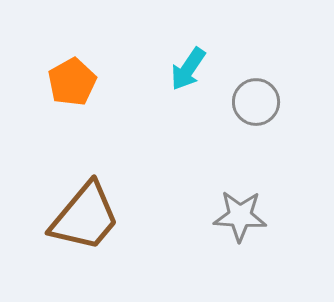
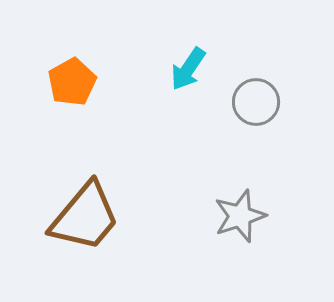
gray star: rotated 22 degrees counterclockwise
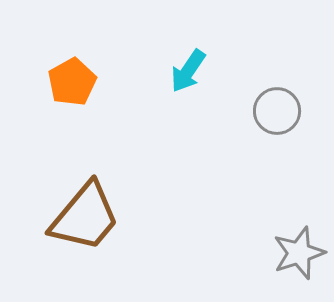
cyan arrow: moved 2 px down
gray circle: moved 21 px right, 9 px down
gray star: moved 59 px right, 37 px down
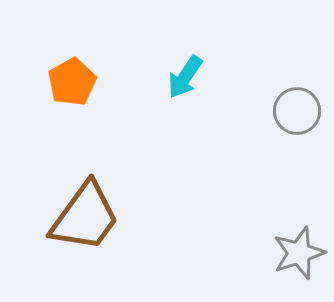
cyan arrow: moved 3 px left, 6 px down
gray circle: moved 20 px right
brown trapezoid: rotated 4 degrees counterclockwise
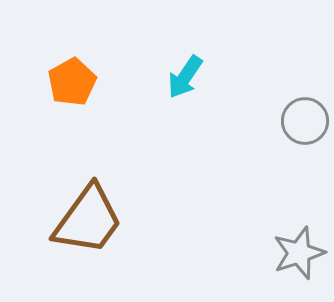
gray circle: moved 8 px right, 10 px down
brown trapezoid: moved 3 px right, 3 px down
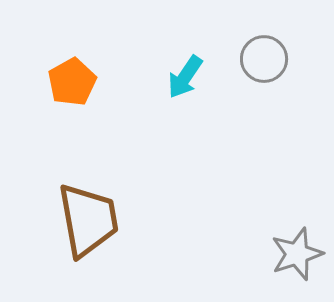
gray circle: moved 41 px left, 62 px up
brown trapezoid: rotated 46 degrees counterclockwise
gray star: moved 2 px left, 1 px down
